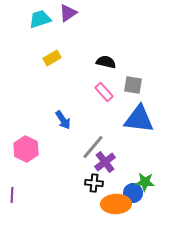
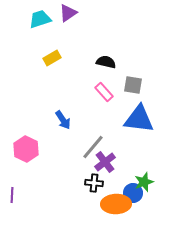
green star: moved 1 px left; rotated 24 degrees counterclockwise
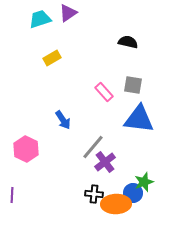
black semicircle: moved 22 px right, 20 px up
black cross: moved 11 px down
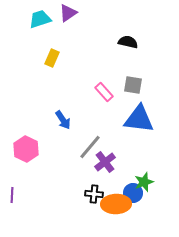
yellow rectangle: rotated 36 degrees counterclockwise
gray line: moved 3 px left
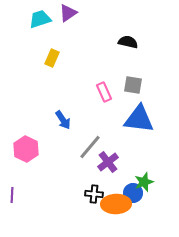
pink rectangle: rotated 18 degrees clockwise
purple cross: moved 3 px right
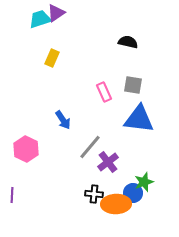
purple triangle: moved 12 px left
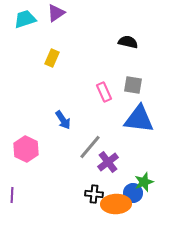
cyan trapezoid: moved 15 px left
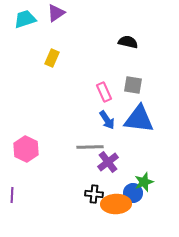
blue arrow: moved 44 px right
gray line: rotated 48 degrees clockwise
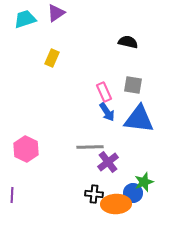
blue arrow: moved 8 px up
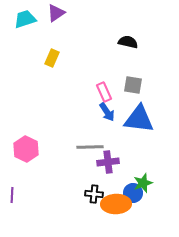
purple cross: rotated 30 degrees clockwise
green star: moved 1 px left, 1 px down
